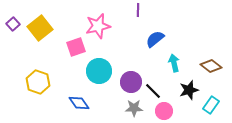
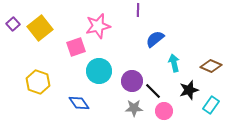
brown diamond: rotated 15 degrees counterclockwise
purple circle: moved 1 px right, 1 px up
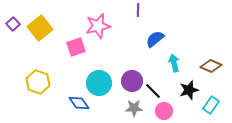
cyan circle: moved 12 px down
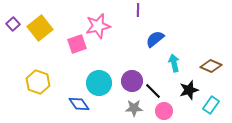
pink square: moved 1 px right, 3 px up
blue diamond: moved 1 px down
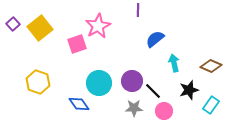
pink star: rotated 15 degrees counterclockwise
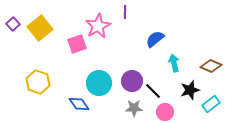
purple line: moved 13 px left, 2 px down
black star: moved 1 px right
cyan rectangle: moved 1 px up; rotated 18 degrees clockwise
pink circle: moved 1 px right, 1 px down
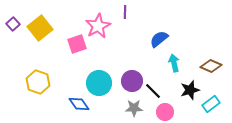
blue semicircle: moved 4 px right
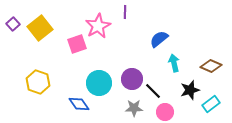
purple circle: moved 2 px up
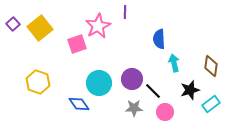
blue semicircle: rotated 54 degrees counterclockwise
brown diamond: rotated 75 degrees clockwise
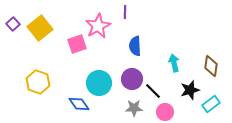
blue semicircle: moved 24 px left, 7 px down
